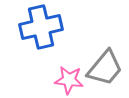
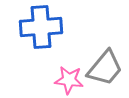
blue cross: rotated 9 degrees clockwise
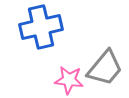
blue cross: rotated 9 degrees counterclockwise
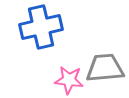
gray trapezoid: rotated 135 degrees counterclockwise
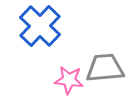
blue cross: moved 1 px left, 1 px up; rotated 33 degrees counterclockwise
